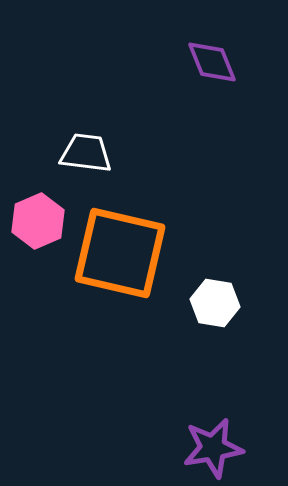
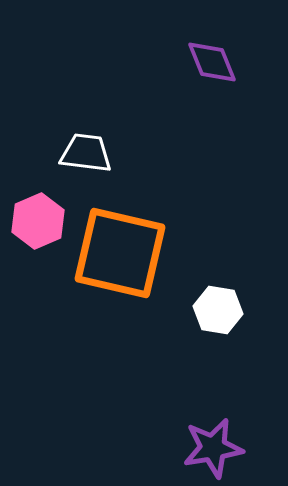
white hexagon: moved 3 px right, 7 px down
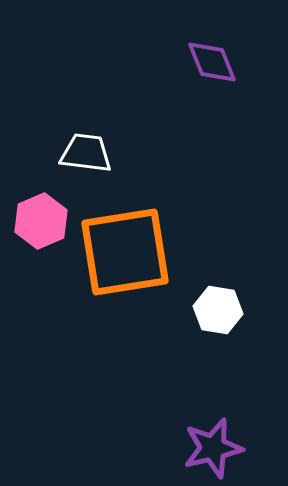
pink hexagon: moved 3 px right
orange square: moved 5 px right, 1 px up; rotated 22 degrees counterclockwise
purple star: rotated 4 degrees counterclockwise
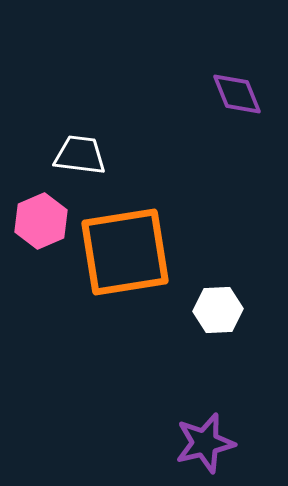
purple diamond: moved 25 px right, 32 px down
white trapezoid: moved 6 px left, 2 px down
white hexagon: rotated 12 degrees counterclockwise
purple star: moved 8 px left, 5 px up
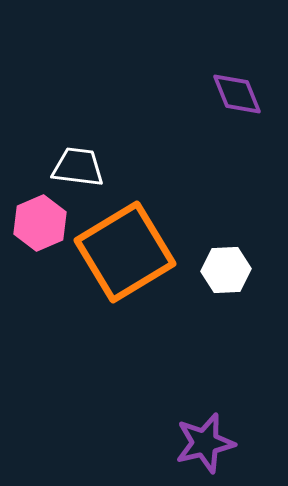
white trapezoid: moved 2 px left, 12 px down
pink hexagon: moved 1 px left, 2 px down
orange square: rotated 22 degrees counterclockwise
white hexagon: moved 8 px right, 40 px up
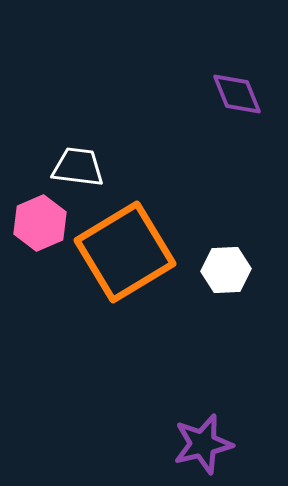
purple star: moved 2 px left, 1 px down
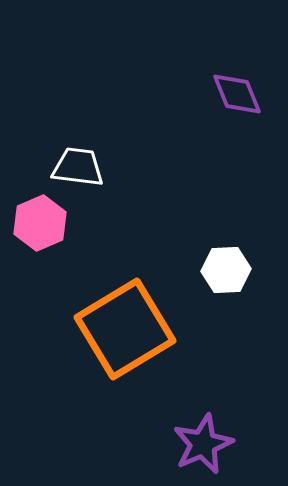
orange square: moved 77 px down
purple star: rotated 10 degrees counterclockwise
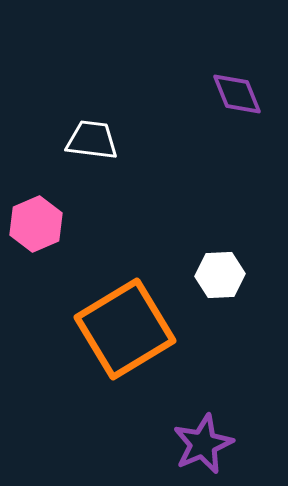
white trapezoid: moved 14 px right, 27 px up
pink hexagon: moved 4 px left, 1 px down
white hexagon: moved 6 px left, 5 px down
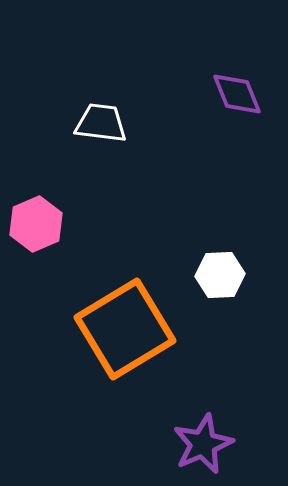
white trapezoid: moved 9 px right, 17 px up
